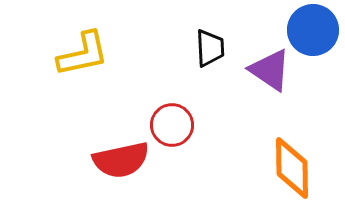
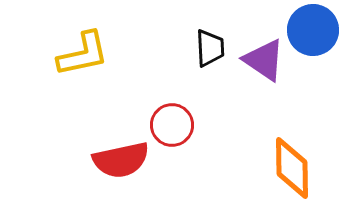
purple triangle: moved 6 px left, 10 px up
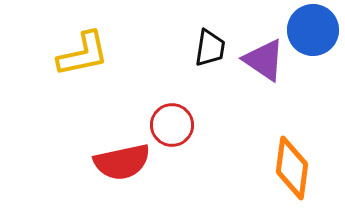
black trapezoid: rotated 12 degrees clockwise
red semicircle: moved 1 px right, 2 px down
orange diamond: rotated 8 degrees clockwise
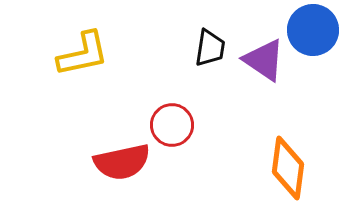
orange diamond: moved 4 px left
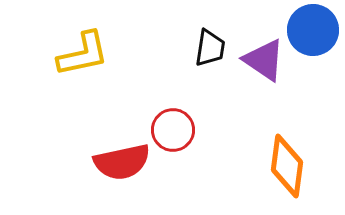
red circle: moved 1 px right, 5 px down
orange diamond: moved 1 px left, 2 px up
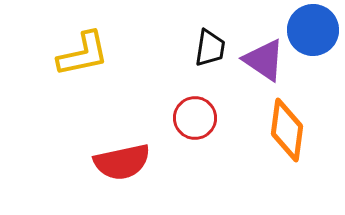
red circle: moved 22 px right, 12 px up
orange diamond: moved 36 px up
